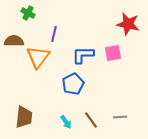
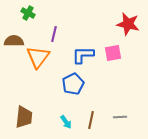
brown line: rotated 48 degrees clockwise
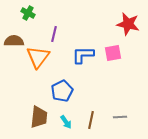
blue pentagon: moved 11 px left, 7 px down
brown trapezoid: moved 15 px right
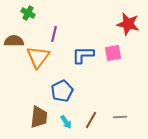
brown line: rotated 18 degrees clockwise
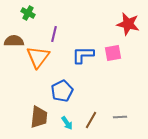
cyan arrow: moved 1 px right, 1 px down
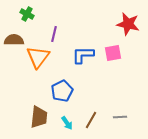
green cross: moved 1 px left, 1 px down
brown semicircle: moved 1 px up
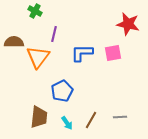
green cross: moved 8 px right, 3 px up
brown semicircle: moved 2 px down
blue L-shape: moved 1 px left, 2 px up
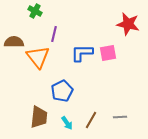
pink square: moved 5 px left
orange triangle: rotated 15 degrees counterclockwise
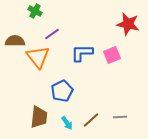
purple line: moved 2 px left; rotated 42 degrees clockwise
brown semicircle: moved 1 px right, 1 px up
pink square: moved 4 px right, 2 px down; rotated 12 degrees counterclockwise
brown line: rotated 18 degrees clockwise
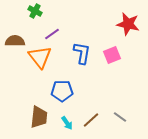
blue L-shape: rotated 100 degrees clockwise
orange triangle: moved 2 px right
blue pentagon: rotated 25 degrees clockwise
gray line: rotated 40 degrees clockwise
